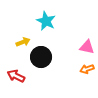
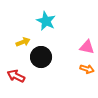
orange arrow: rotated 144 degrees counterclockwise
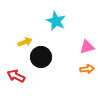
cyan star: moved 10 px right
yellow arrow: moved 2 px right
pink triangle: rotated 28 degrees counterclockwise
orange arrow: rotated 24 degrees counterclockwise
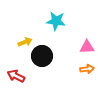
cyan star: rotated 18 degrees counterclockwise
pink triangle: rotated 14 degrees clockwise
black circle: moved 1 px right, 1 px up
